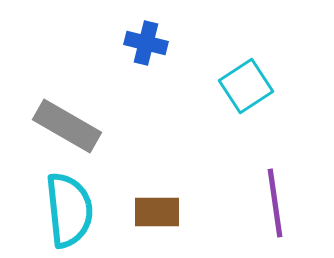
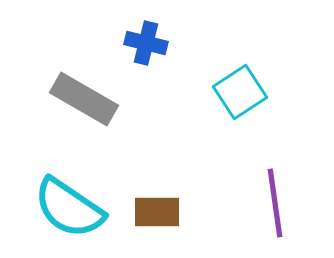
cyan square: moved 6 px left, 6 px down
gray rectangle: moved 17 px right, 27 px up
cyan semicircle: moved 2 px up; rotated 130 degrees clockwise
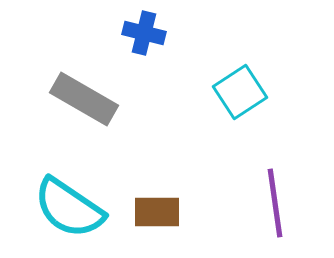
blue cross: moved 2 px left, 10 px up
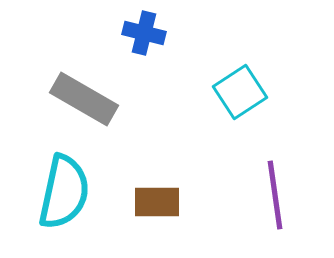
purple line: moved 8 px up
cyan semicircle: moved 5 px left, 16 px up; rotated 112 degrees counterclockwise
brown rectangle: moved 10 px up
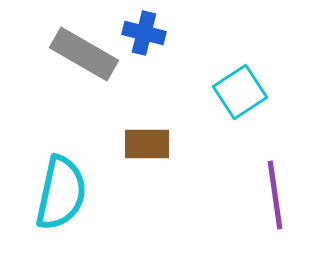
gray rectangle: moved 45 px up
cyan semicircle: moved 3 px left, 1 px down
brown rectangle: moved 10 px left, 58 px up
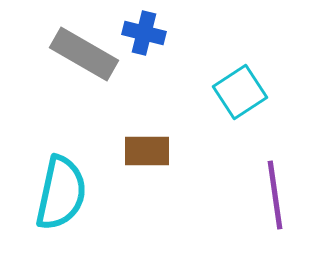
brown rectangle: moved 7 px down
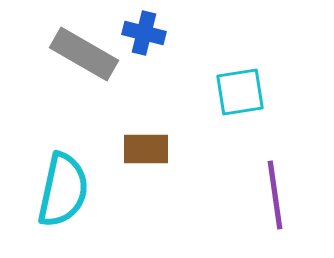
cyan square: rotated 24 degrees clockwise
brown rectangle: moved 1 px left, 2 px up
cyan semicircle: moved 2 px right, 3 px up
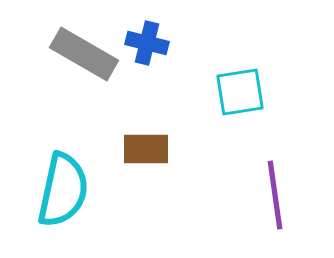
blue cross: moved 3 px right, 10 px down
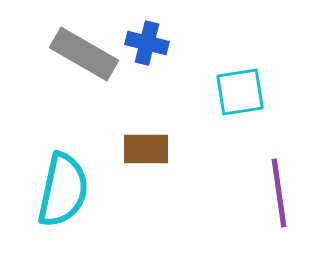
purple line: moved 4 px right, 2 px up
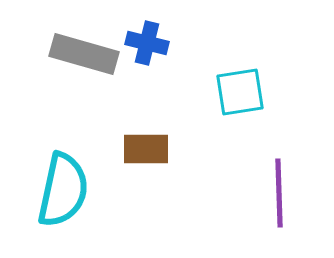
gray rectangle: rotated 14 degrees counterclockwise
purple line: rotated 6 degrees clockwise
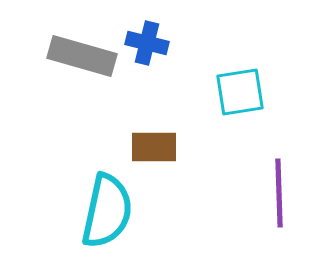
gray rectangle: moved 2 px left, 2 px down
brown rectangle: moved 8 px right, 2 px up
cyan semicircle: moved 44 px right, 21 px down
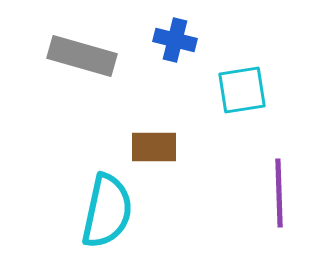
blue cross: moved 28 px right, 3 px up
cyan square: moved 2 px right, 2 px up
